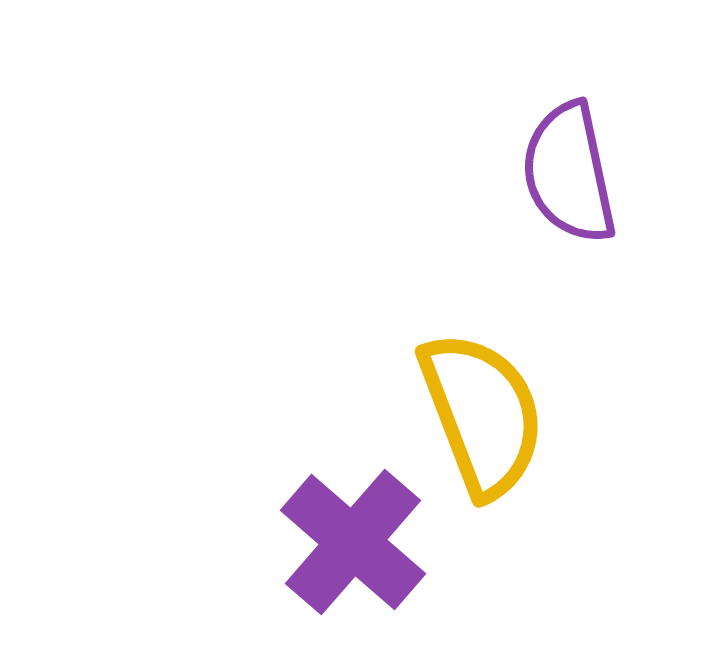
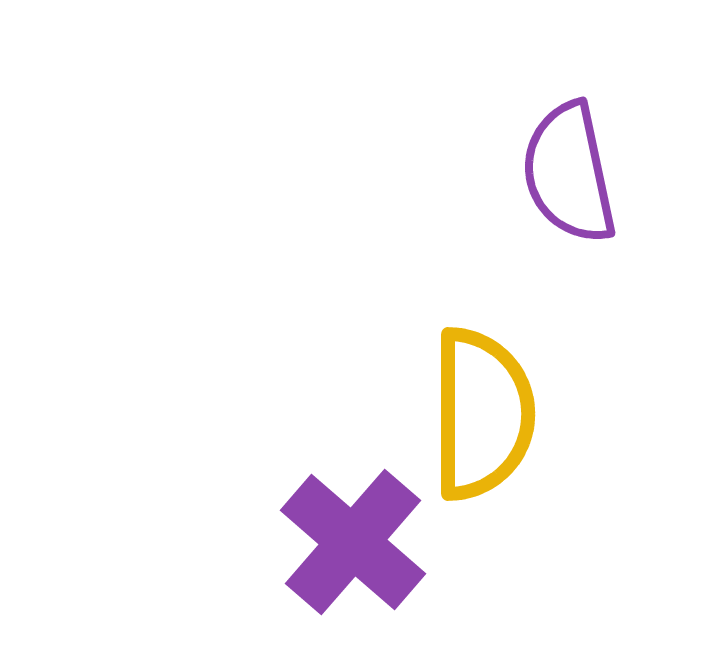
yellow semicircle: rotated 21 degrees clockwise
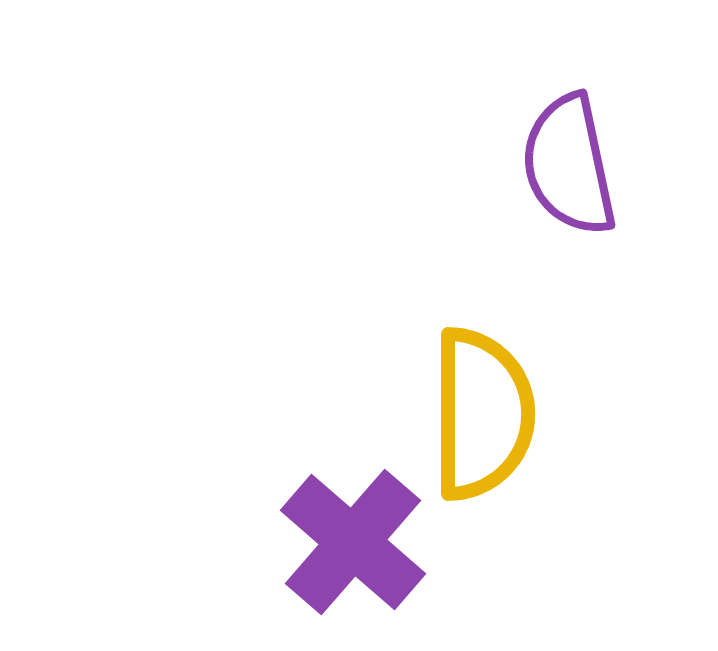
purple semicircle: moved 8 px up
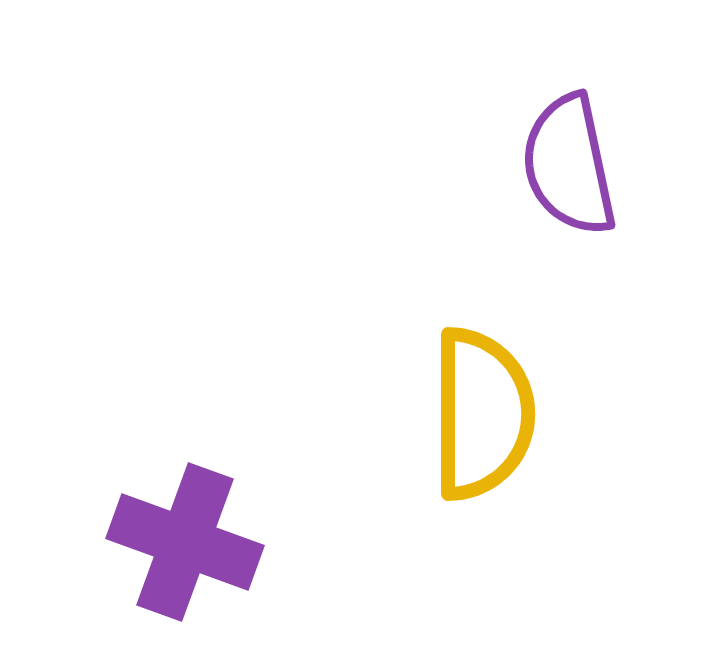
purple cross: moved 168 px left; rotated 21 degrees counterclockwise
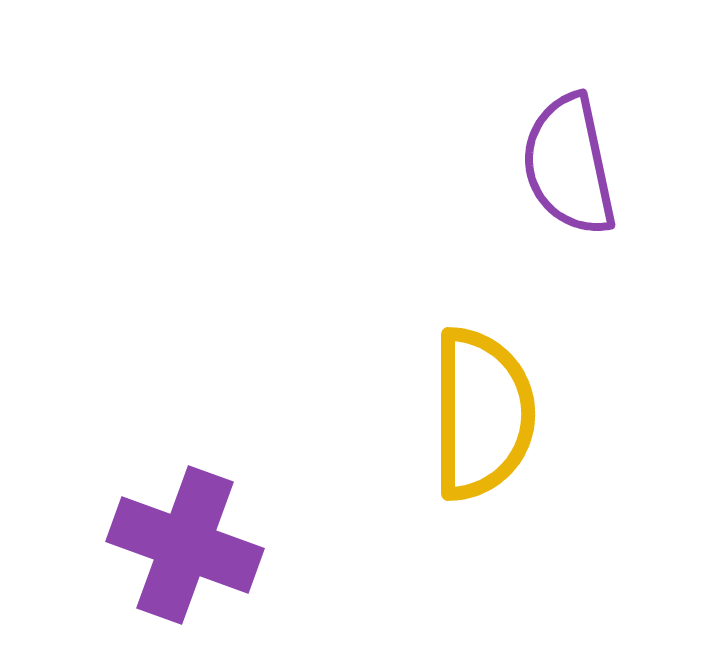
purple cross: moved 3 px down
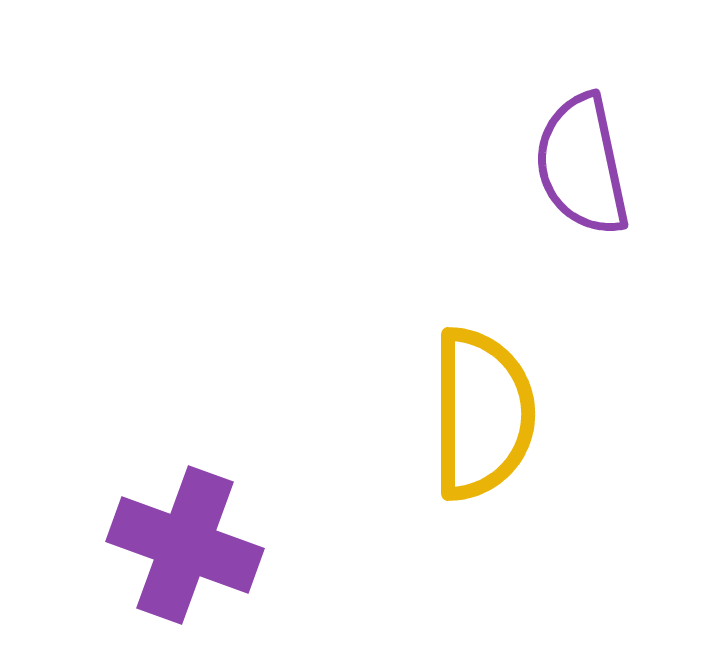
purple semicircle: moved 13 px right
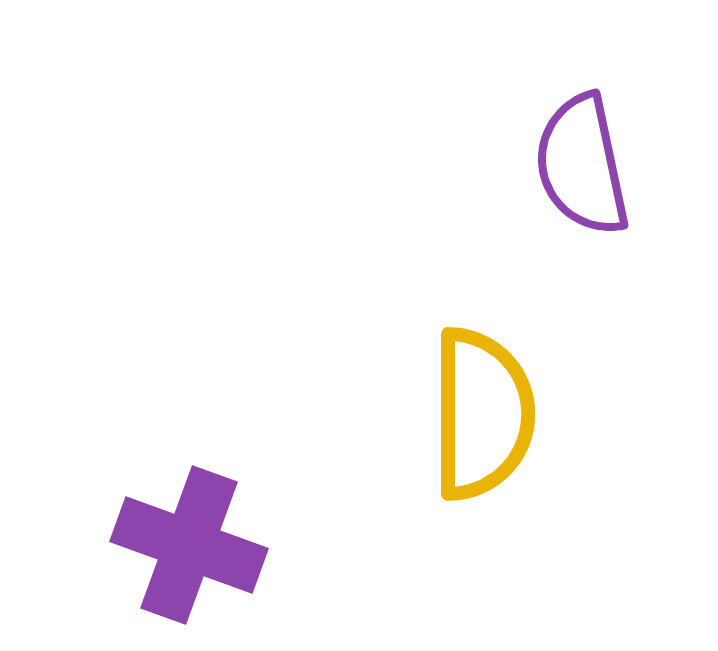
purple cross: moved 4 px right
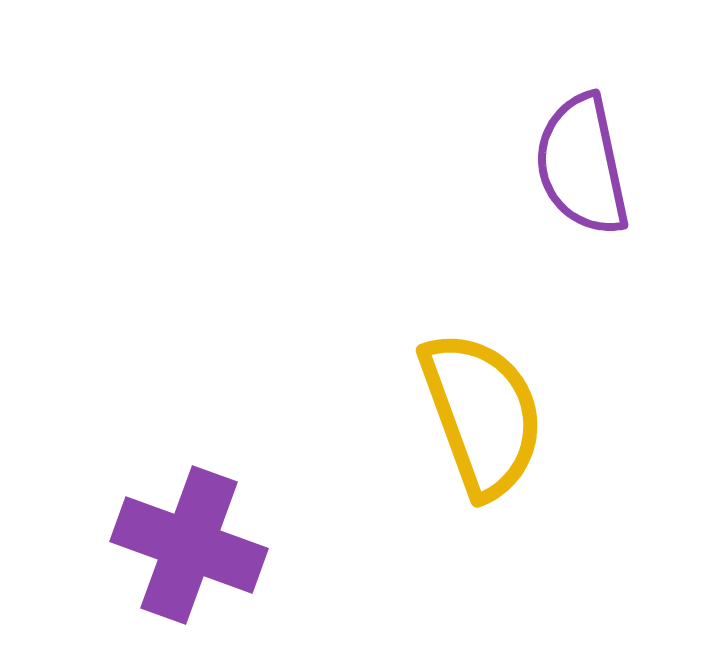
yellow semicircle: rotated 20 degrees counterclockwise
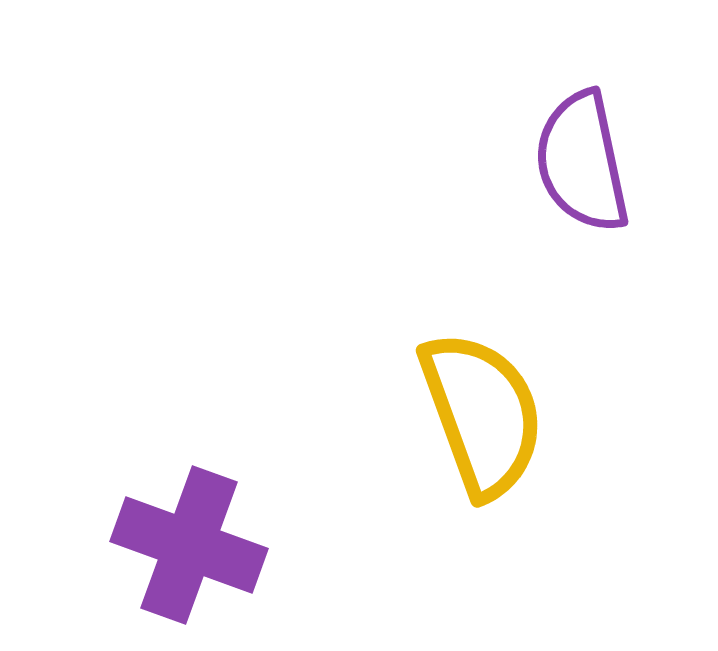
purple semicircle: moved 3 px up
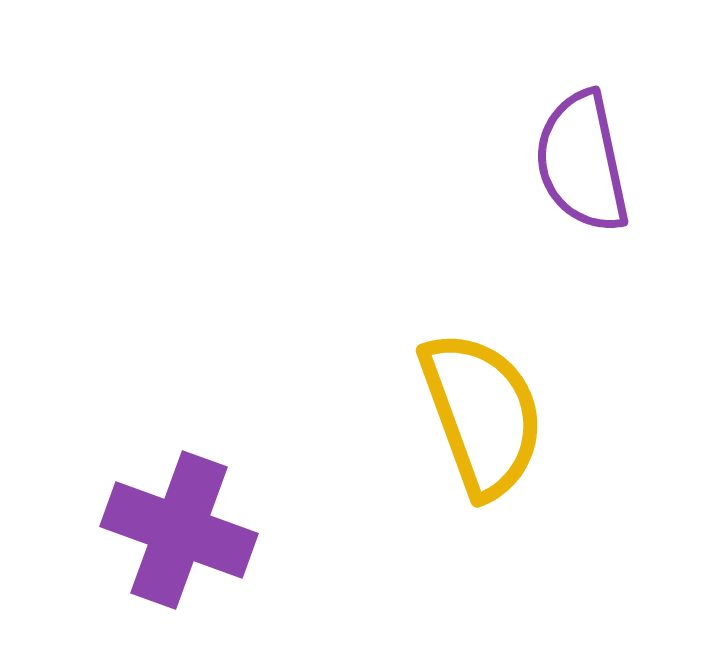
purple cross: moved 10 px left, 15 px up
